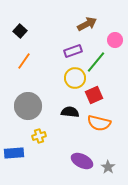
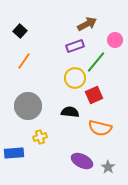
purple rectangle: moved 2 px right, 5 px up
orange semicircle: moved 1 px right, 5 px down
yellow cross: moved 1 px right, 1 px down
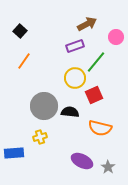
pink circle: moved 1 px right, 3 px up
gray circle: moved 16 px right
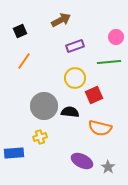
brown arrow: moved 26 px left, 4 px up
black square: rotated 24 degrees clockwise
green line: moved 13 px right; rotated 45 degrees clockwise
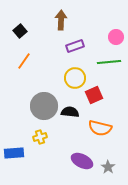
brown arrow: rotated 60 degrees counterclockwise
black square: rotated 16 degrees counterclockwise
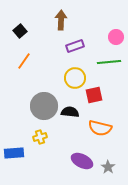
red square: rotated 12 degrees clockwise
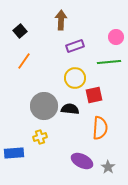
black semicircle: moved 3 px up
orange semicircle: rotated 100 degrees counterclockwise
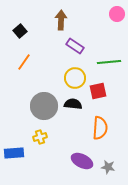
pink circle: moved 1 px right, 23 px up
purple rectangle: rotated 54 degrees clockwise
orange line: moved 1 px down
red square: moved 4 px right, 4 px up
black semicircle: moved 3 px right, 5 px up
gray star: rotated 24 degrees counterclockwise
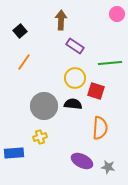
green line: moved 1 px right, 1 px down
red square: moved 2 px left; rotated 30 degrees clockwise
